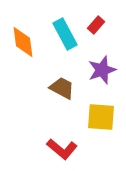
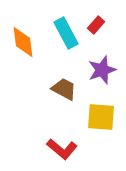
cyan rectangle: moved 1 px right, 1 px up
brown trapezoid: moved 2 px right, 1 px down
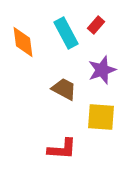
red L-shape: rotated 36 degrees counterclockwise
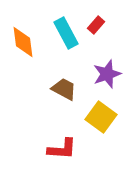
purple star: moved 5 px right, 4 px down
yellow square: rotated 32 degrees clockwise
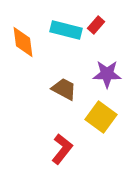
cyan rectangle: moved 3 px up; rotated 48 degrees counterclockwise
purple star: rotated 20 degrees clockwise
red L-shape: rotated 56 degrees counterclockwise
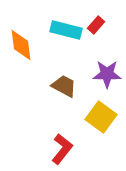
orange diamond: moved 2 px left, 3 px down
brown trapezoid: moved 3 px up
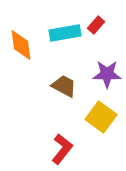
cyan rectangle: moved 1 px left, 3 px down; rotated 24 degrees counterclockwise
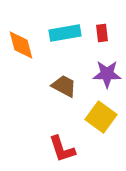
red rectangle: moved 6 px right, 8 px down; rotated 48 degrees counterclockwise
orange diamond: rotated 8 degrees counterclockwise
red L-shape: rotated 124 degrees clockwise
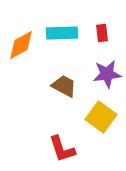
cyan rectangle: moved 3 px left; rotated 8 degrees clockwise
orange diamond: rotated 76 degrees clockwise
purple star: rotated 8 degrees counterclockwise
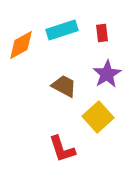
cyan rectangle: moved 3 px up; rotated 16 degrees counterclockwise
purple star: rotated 24 degrees counterclockwise
yellow square: moved 3 px left; rotated 12 degrees clockwise
